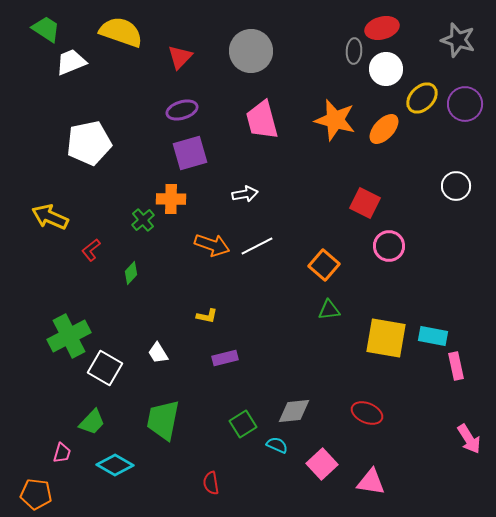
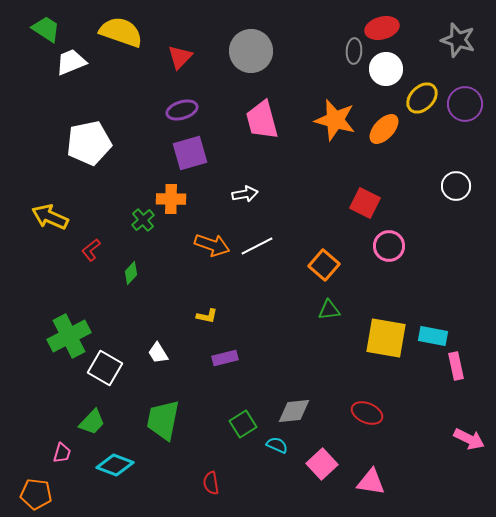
pink arrow at (469, 439): rotated 32 degrees counterclockwise
cyan diamond at (115, 465): rotated 9 degrees counterclockwise
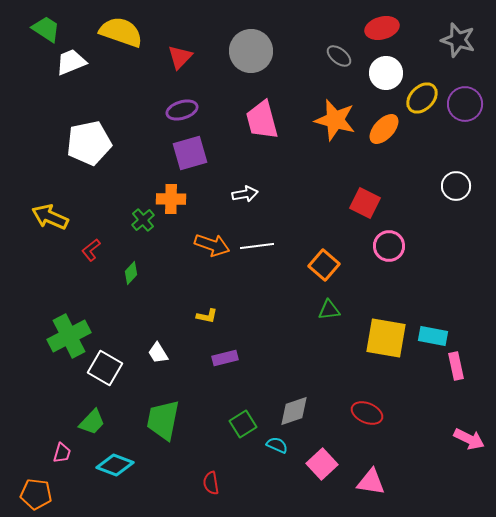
gray ellipse at (354, 51): moved 15 px left, 5 px down; rotated 55 degrees counterclockwise
white circle at (386, 69): moved 4 px down
white line at (257, 246): rotated 20 degrees clockwise
gray diamond at (294, 411): rotated 12 degrees counterclockwise
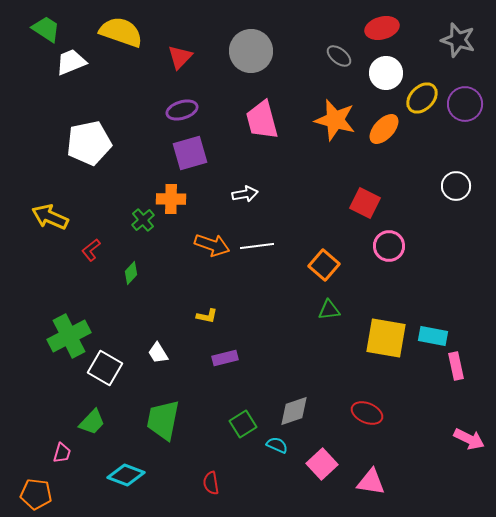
cyan diamond at (115, 465): moved 11 px right, 10 px down
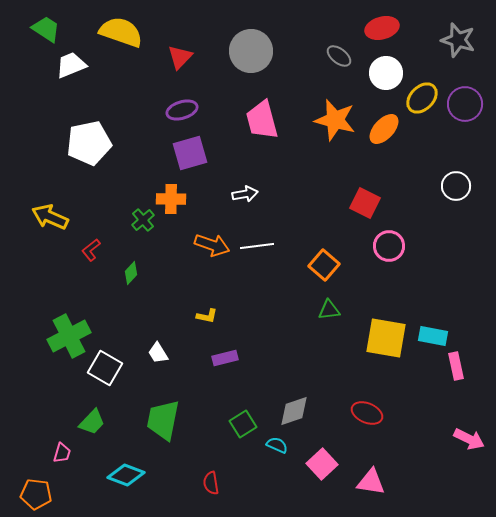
white trapezoid at (71, 62): moved 3 px down
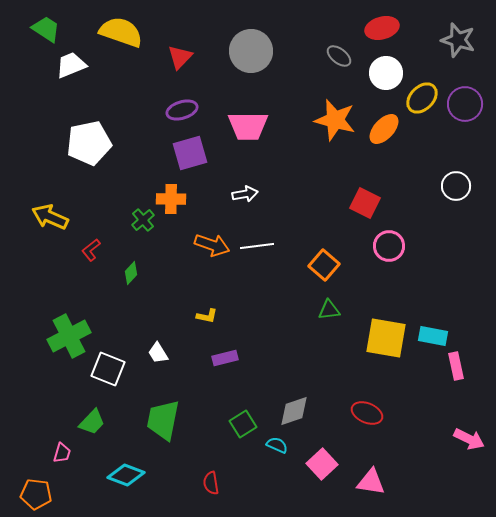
pink trapezoid at (262, 120): moved 14 px left, 6 px down; rotated 75 degrees counterclockwise
white square at (105, 368): moved 3 px right, 1 px down; rotated 8 degrees counterclockwise
